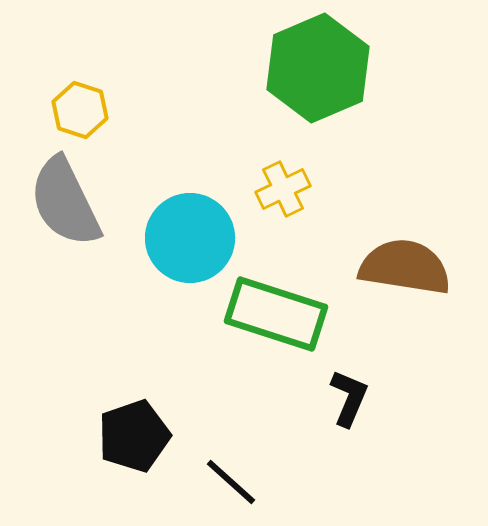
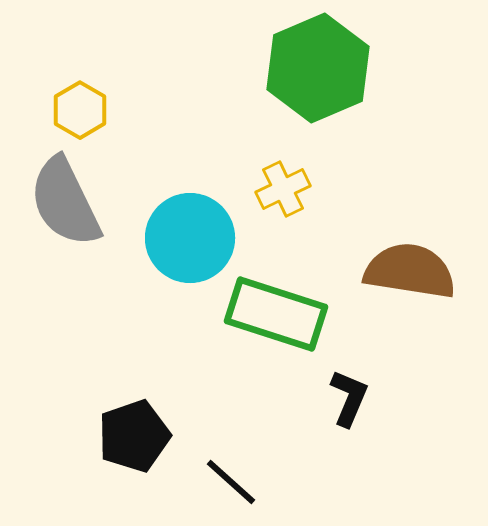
yellow hexagon: rotated 12 degrees clockwise
brown semicircle: moved 5 px right, 4 px down
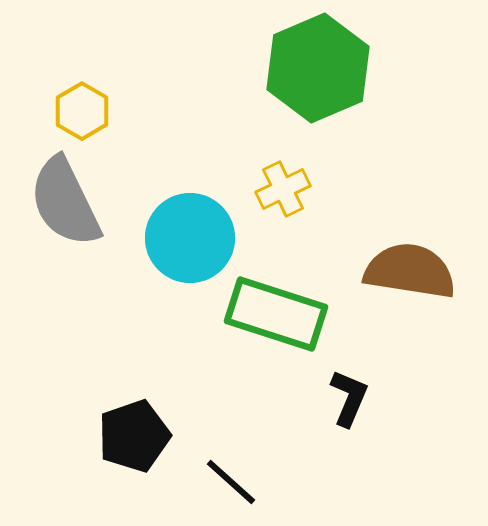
yellow hexagon: moved 2 px right, 1 px down
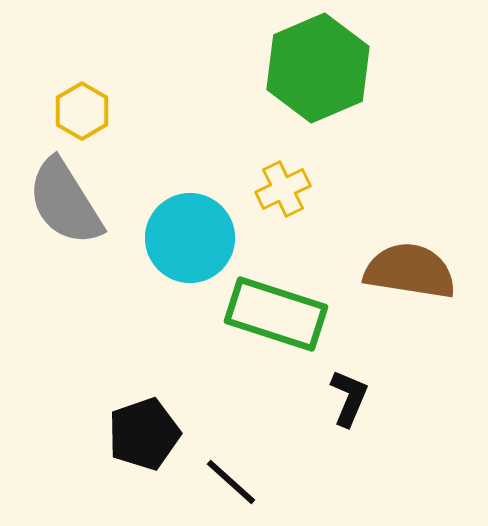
gray semicircle: rotated 6 degrees counterclockwise
black pentagon: moved 10 px right, 2 px up
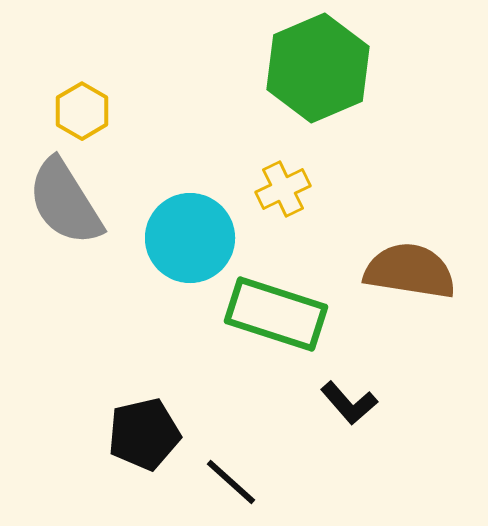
black L-shape: moved 5 px down; rotated 116 degrees clockwise
black pentagon: rotated 6 degrees clockwise
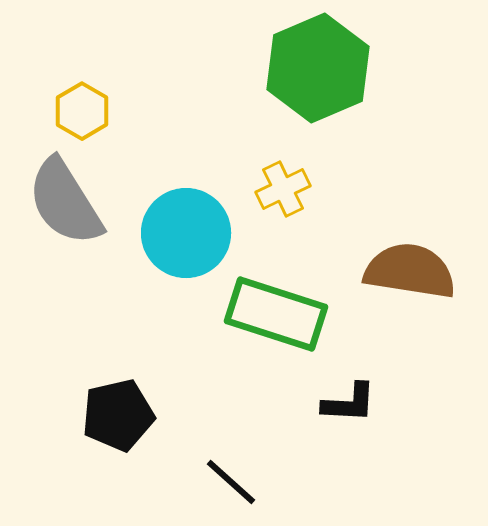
cyan circle: moved 4 px left, 5 px up
black L-shape: rotated 46 degrees counterclockwise
black pentagon: moved 26 px left, 19 px up
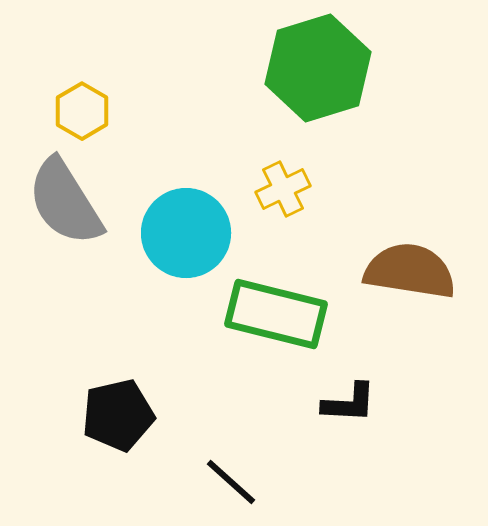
green hexagon: rotated 6 degrees clockwise
green rectangle: rotated 4 degrees counterclockwise
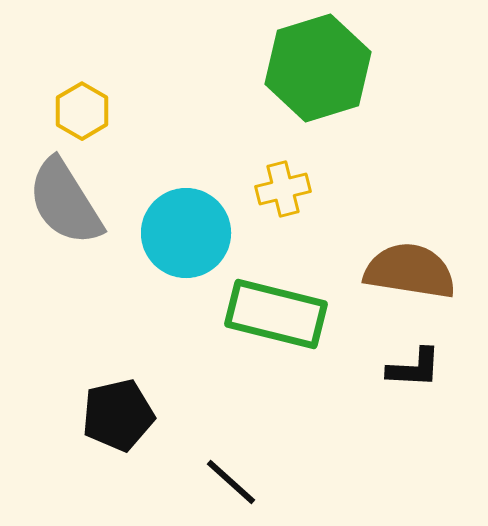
yellow cross: rotated 12 degrees clockwise
black L-shape: moved 65 px right, 35 px up
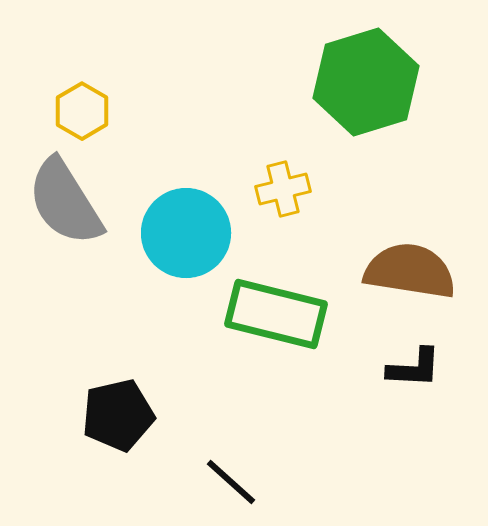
green hexagon: moved 48 px right, 14 px down
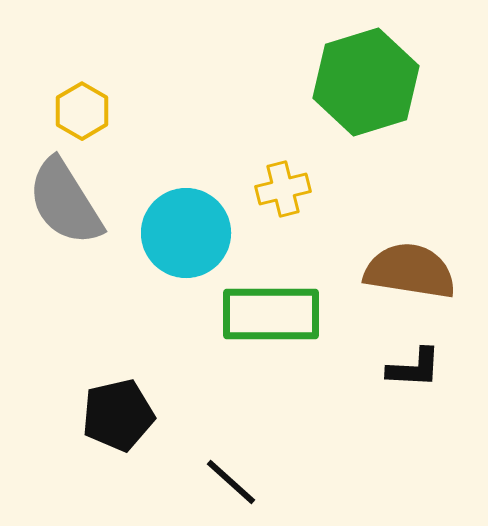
green rectangle: moved 5 px left; rotated 14 degrees counterclockwise
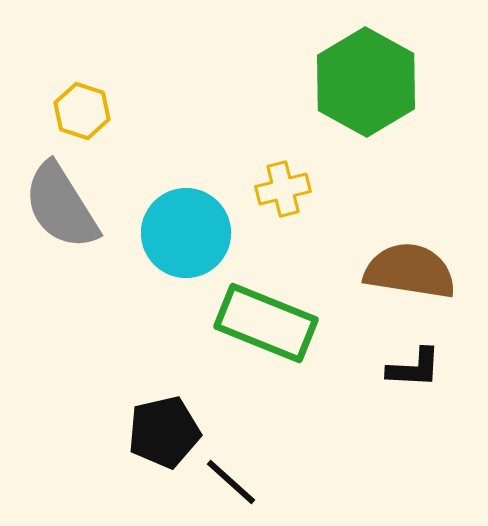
green hexagon: rotated 14 degrees counterclockwise
yellow hexagon: rotated 12 degrees counterclockwise
gray semicircle: moved 4 px left, 4 px down
green rectangle: moved 5 px left, 9 px down; rotated 22 degrees clockwise
black pentagon: moved 46 px right, 17 px down
